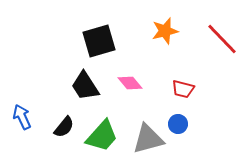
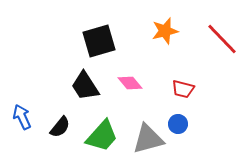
black semicircle: moved 4 px left
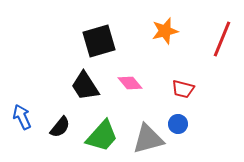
red line: rotated 66 degrees clockwise
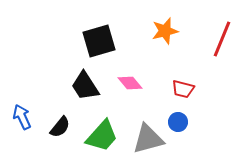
blue circle: moved 2 px up
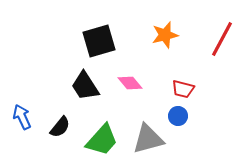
orange star: moved 4 px down
red line: rotated 6 degrees clockwise
blue circle: moved 6 px up
green trapezoid: moved 4 px down
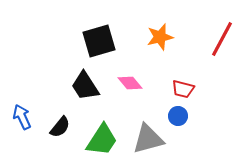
orange star: moved 5 px left, 2 px down
green trapezoid: rotated 9 degrees counterclockwise
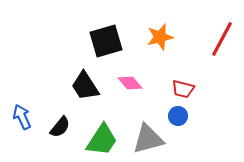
black square: moved 7 px right
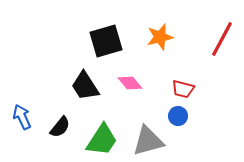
gray triangle: moved 2 px down
